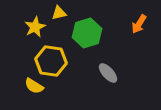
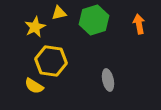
orange arrow: rotated 138 degrees clockwise
green hexagon: moved 7 px right, 13 px up
gray ellipse: moved 7 px down; rotated 30 degrees clockwise
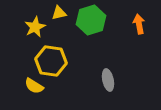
green hexagon: moved 3 px left
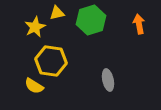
yellow triangle: moved 2 px left
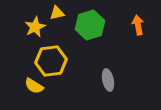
green hexagon: moved 1 px left, 5 px down
orange arrow: moved 1 px left, 1 px down
yellow hexagon: rotated 16 degrees counterclockwise
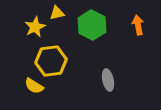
green hexagon: moved 2 px right; rotated 16 degrees counterclockwise
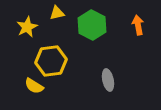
yellow star: moved 8 px left
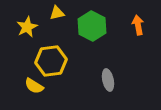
green hexagon: moved 1 px down
